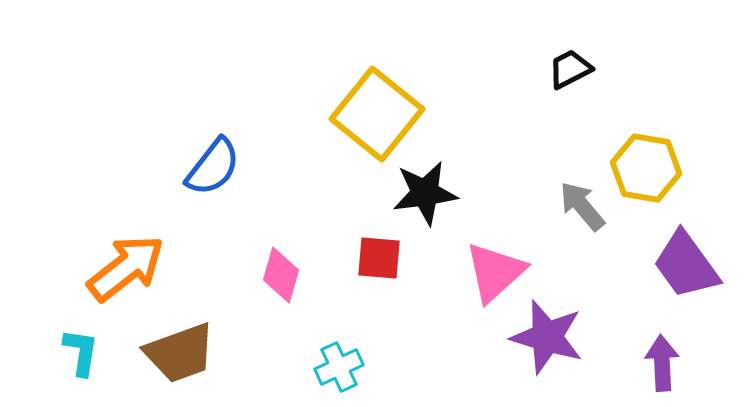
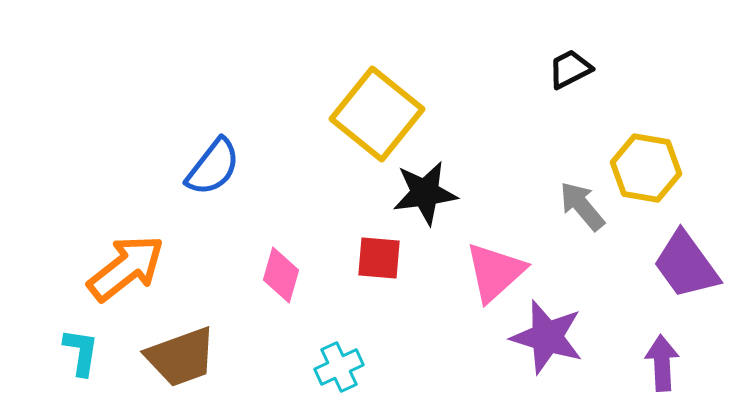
brown trapezoid: moved 1 px right, 4 px down
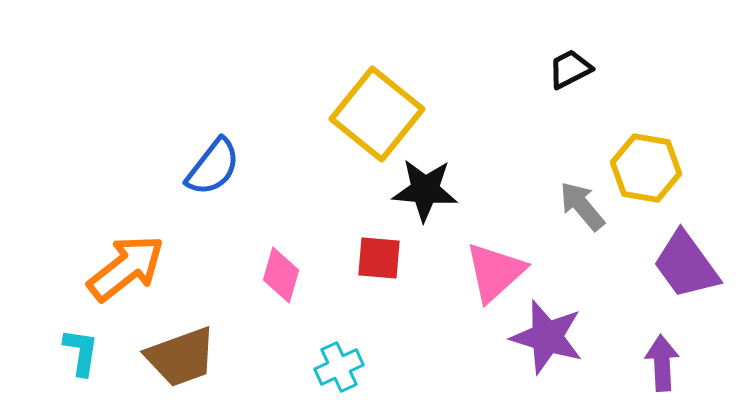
black star: moved 3 px up; rotated 12 degrees clockwise
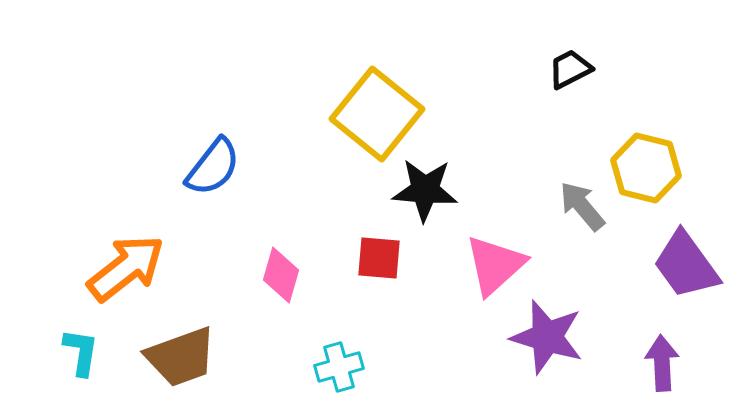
yellow hexagon: rotated 4 degrees clockwise
pink triangle: moved 7 px up
cyan cross: rotated 9 degrees clockwise
